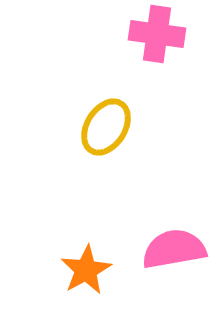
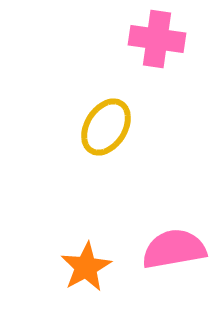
pink cross: moved 5 px down
orange star: moved 3 px up
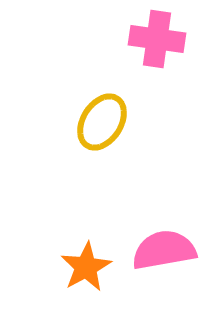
yellow ellipse: moved 4 px left, 5 px up
pink semicircle: moved 10 px left, 1 px down
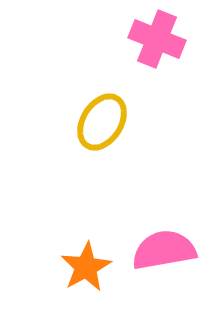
pink cross: rotated 14 degrees clockwise
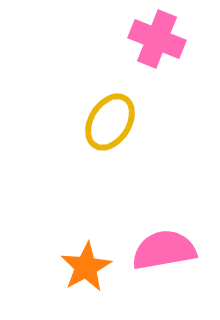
yellow ellipse: moved 8 px right
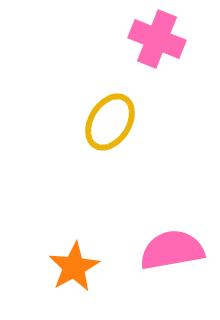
pink semicircle: moved 8 px right
orange star: moved 12 px left
